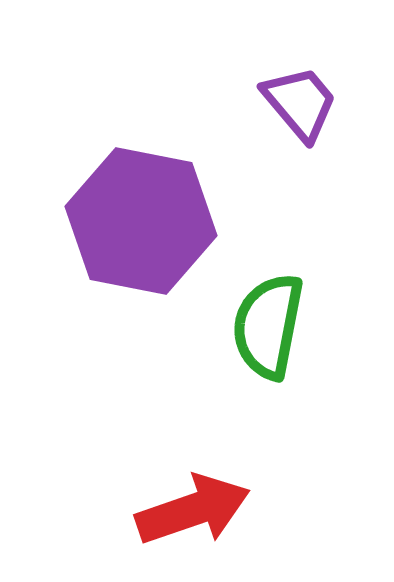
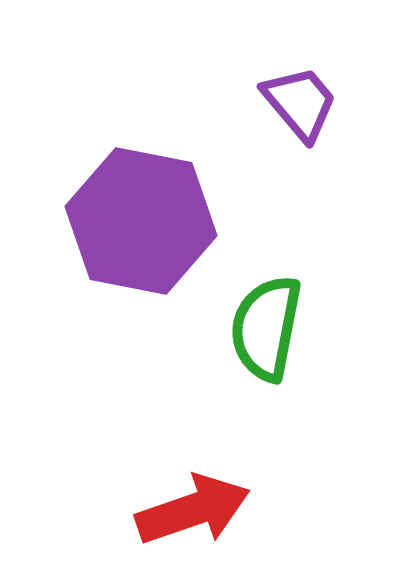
green semicircle: moved 2 px left, 2 px down
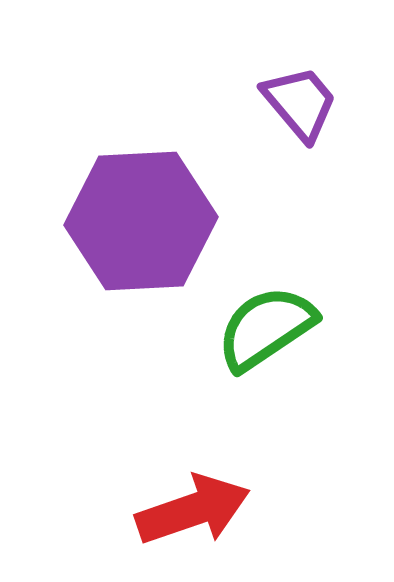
purple hexagon: rotated 14 degrees counterclockwise
green semicircle: rotated 45 degrees clockwise
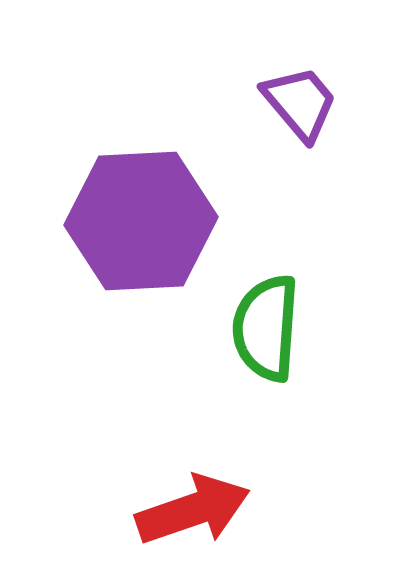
green semicircle: rotated 52 degrees counterclockwise
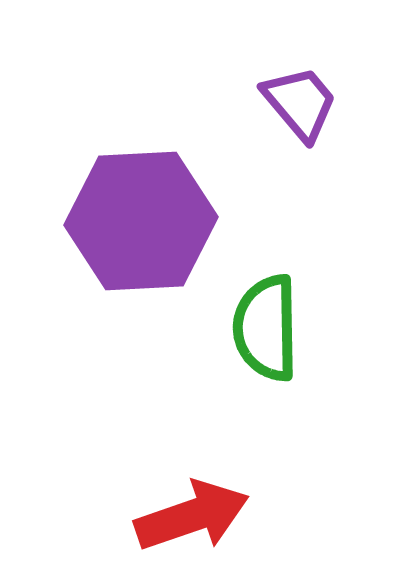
green semicircle: rotated 5 degrees counterclockwise
red arrow: moved 1 px left, 6 px down
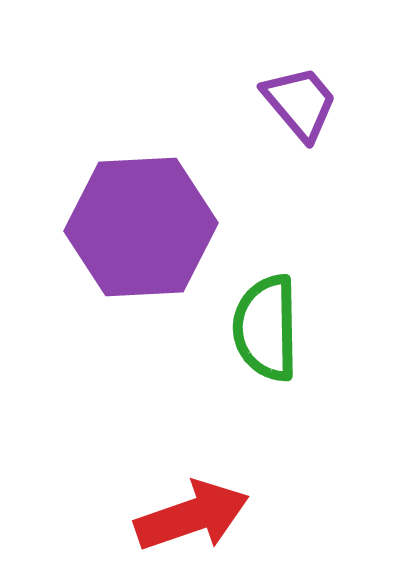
purple hexagon: moved 6 px down
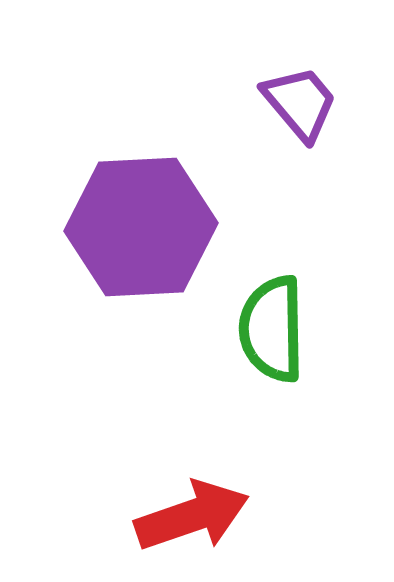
green semicircle: moved 6 px right, 1 px down
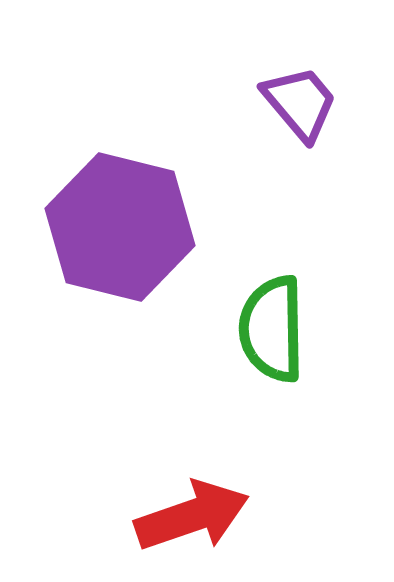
purple hexagon: moved 21 px left; rotated 17 degrees clockwise
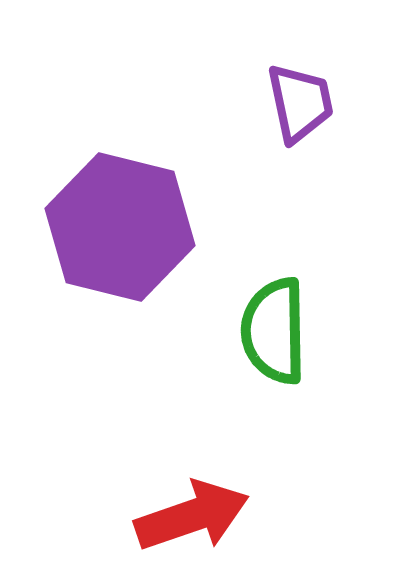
purple trapezoid: rotated 28 degrees clockwise
green semicircle: moved 2 px right, 2 px down
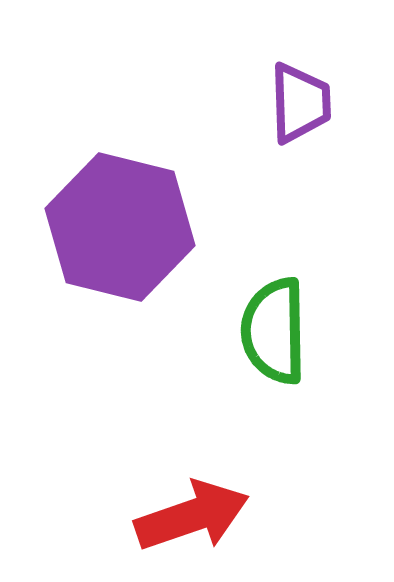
purple trapezoid: rotated 10 degrees clockwise
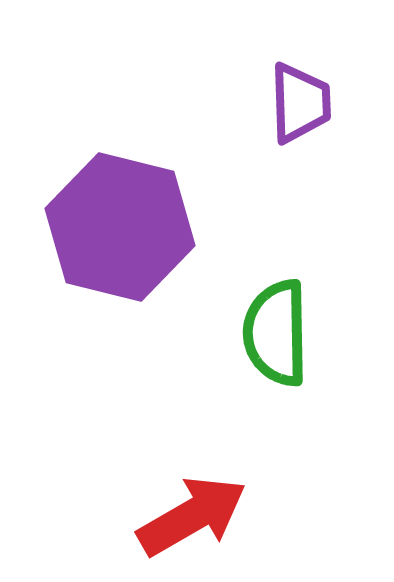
green semicircle: moved 2 px right, 2 px down
red arrow: rotated 11 degrees counterclockwise
